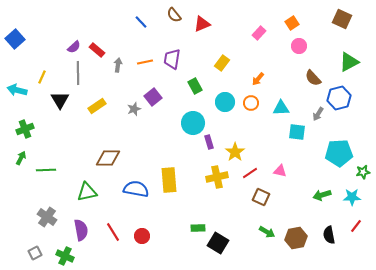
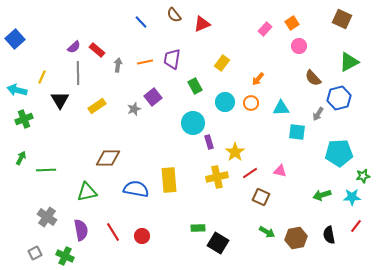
pink rectangle at (259, 33): moved 6 px right, 4 px up
green cross at (25, 129): moved 1 px left, 10 px up
green star at (363, 172): moved 4 px down
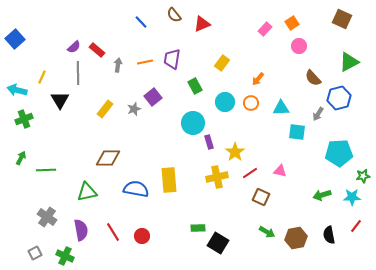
yellow rectangle at (97, 106): moved 8 px right, 3 px down; rotated 18 degrees counterclockwise
